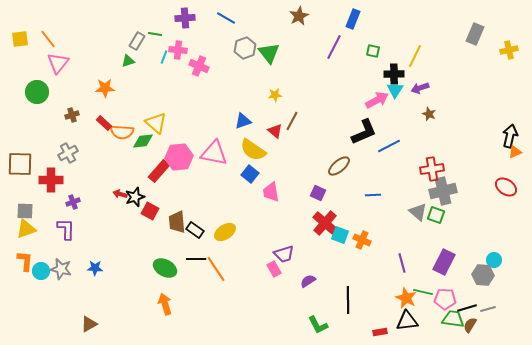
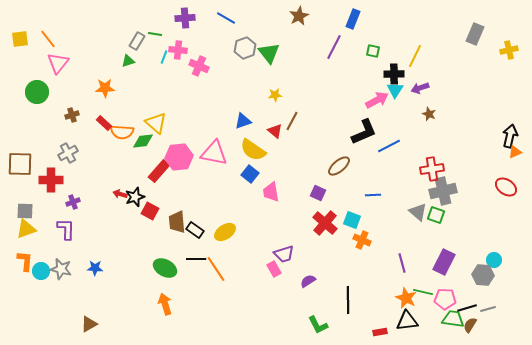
cyan square at (340, 235): moved 12 px right, 15 px up
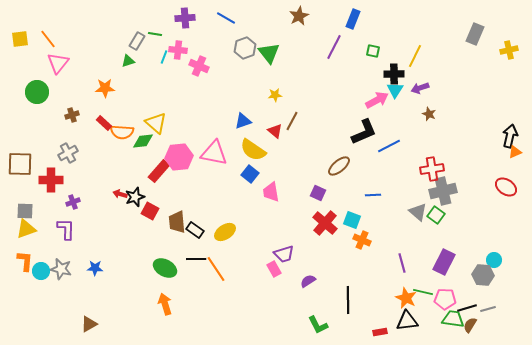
green square at (436, 215): rotated 18 degrees clockwise
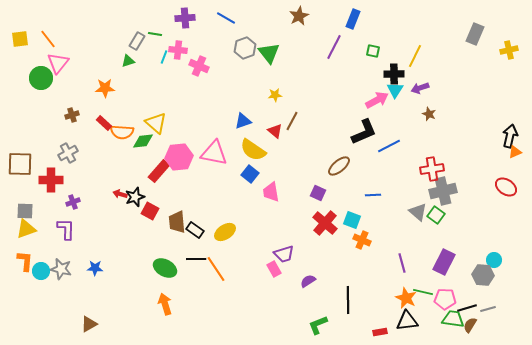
green circle at (37, 92): moved 4 px right, 14 px up
green L-shape at (318, 325): rotated 95 degrees clockwise
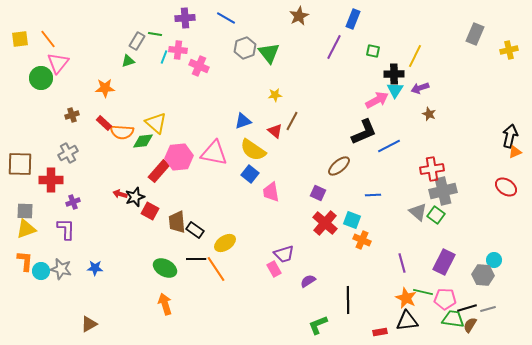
yellow ellipse at (225, 232): moved 11 px down
